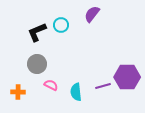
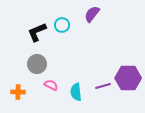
cyan circle: moved 1 px right
purple hexagon: moved 1 px right, 1 px down
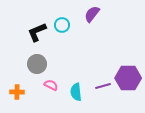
orange cross: moved 1 px left
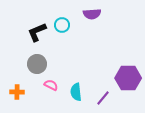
purple semicircle: rotated 132 degrees counterclockwise
purple line: moved 12 px down; rotated 35 degrees counterclockwise
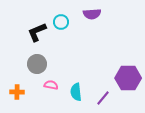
cyan circle: moved 1 px left, 3 px up
pink semicircle: rotated 16 degrees counterclockwise
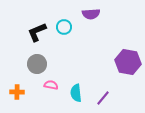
purple semicircle: moved 1 px left
cyan circle: moved 3 px right, 5 px down
purple hexagon: moved 16 px up; rotated 10 degrees clockwise
cyan semicircle: moved 1 px down
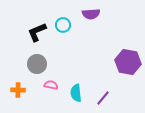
cyan circle: moved 1 px left, 2 px up
orange cross: moved 1 px right, 2 px up
